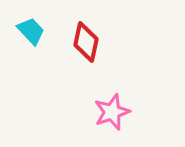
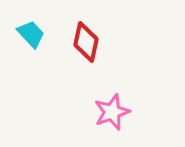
cyan trapezoid: moved 3 px down
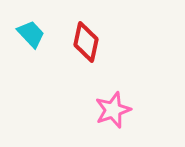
pink star: moved 1 px right, 2 px up
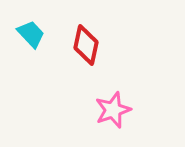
red diamond: moved 3 px down
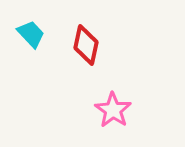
pink star: rotated 18 degrees counterclockwise
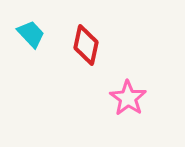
pink star: moved 15 px right, 12 px up
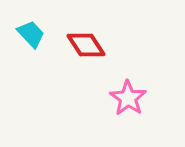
red diamond: rotated 45 degrees counterclockwise
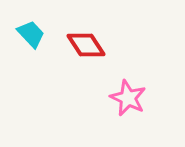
pink star: rotated 9 degrees counterclockwise
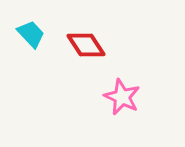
pink star: moved 6 px left, 1 px up
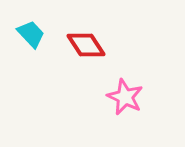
pink star: moved 3 px right
